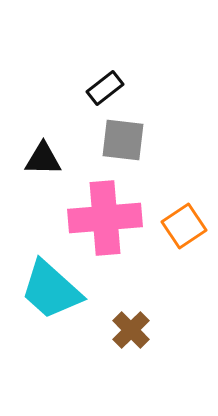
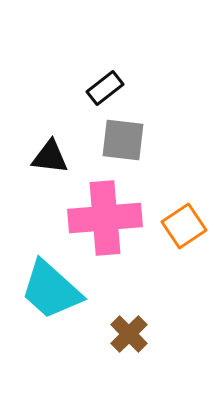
black triangle: moved 7 px right, 2 px up; rotated 6 degrees clockwise
brown cross: moved 2 px left, 4 px down
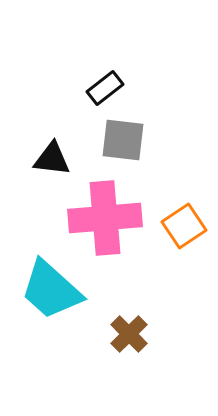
black triangle: moved 2 px right, 2 px down
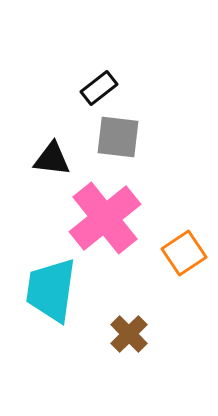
black rectangle: moved 6 px left
gray square: moved 5 px left, 3 px up
pink cross: rotated 34 degrees counterclockwise
orange square: moved 27 px down
cyan trapezoid: rotated 56 degrees clockwise
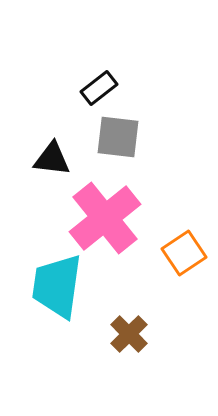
cyan trapezoid: moved 6 px right, 4 px up
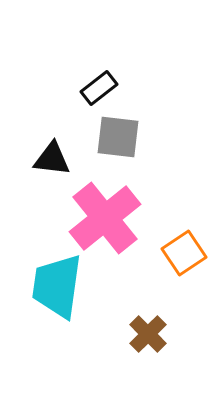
brown cross: moved 19 px right
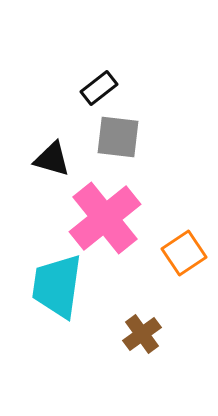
black triangle: rotated 9 degrees clockwise
brown cross: moved 6 px left; rotated 9 degrees clockwise
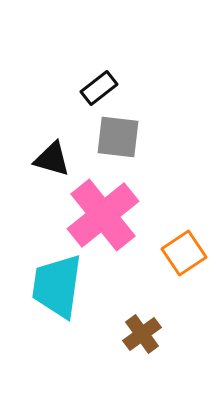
pink cross: moved 2 px left, 3 px up
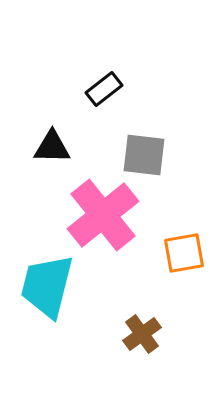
black rectangle: moved 5 px right, 1 px down
gray square: moved 26 px right, 18 px down
black triangle: moved 12 px up; rotated 15 degrees counterclockwise
orange square: rotated 24 degrees clockwise
cyan trapezoid: moved 10 px left; rotated 6 degrees clockwise
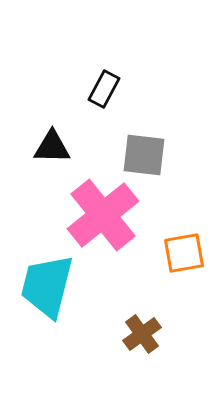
black rectangle: rotated 24 degrees counterclockwise
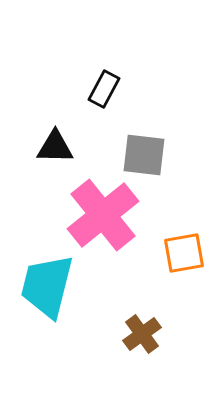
black triangle: moved 3 px right
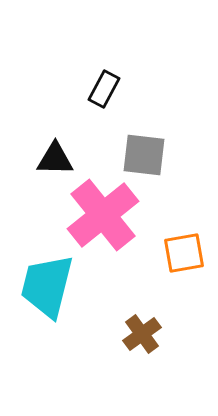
black triangle: moved 12 px down
